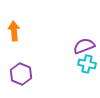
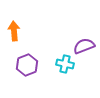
cyan cross: moved 22 px left
purple hexagon: moved 6 px right, 9 px up; rotated 15 degrees clockwise
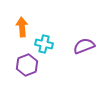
orange arrow: moved 8 px right, 4 px up
cyan cross: moved 21 px left, 20 px up
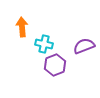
purple hexagon: moved 28 px right
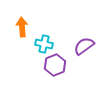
purple semicircle: rotated 15 degrees counterclockwise
